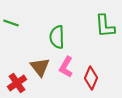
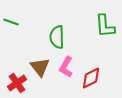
green line: moved 1 px up
red diamond: rotated 40 degrees clockwise
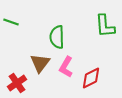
brown triangle: moved 4 px up; rotated 15 degrees clockwise
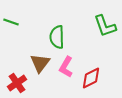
green L-shape: rotated 15 degrees counterclockwise
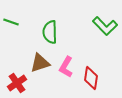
green L-shape: rotated 25 degrees counterclockwise
green semicircle: moved 7 px left, 5 px up
brown triangle: rotated 35 degrees clockwise
red diamond: rotated 55 degrees counterclockwise
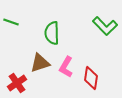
green semicircle: moved 2 px right, 1 px down
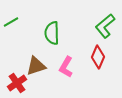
green line: rotated 49 degrees counterclockwise
green L-shape: rotated 95 degrees clockwise
brown triangle: moved 4 px left, 3 px down
red diamond: moved 7 px right, 21 px up; rotated 15 degrees clockwise
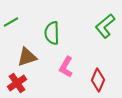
red diamond: moved 23 px down
brown triangle: moved 9 px left, 9 px up
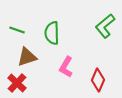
green line: moved 6 px right, 8 px down; rotated 49 degrees clockwise
red cross: rotated 12 degrees counterclockwise
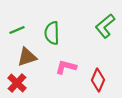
green line: rotated 42 degrees counterclockwise
pink L-shape: rotated 75 degrees clockwise
